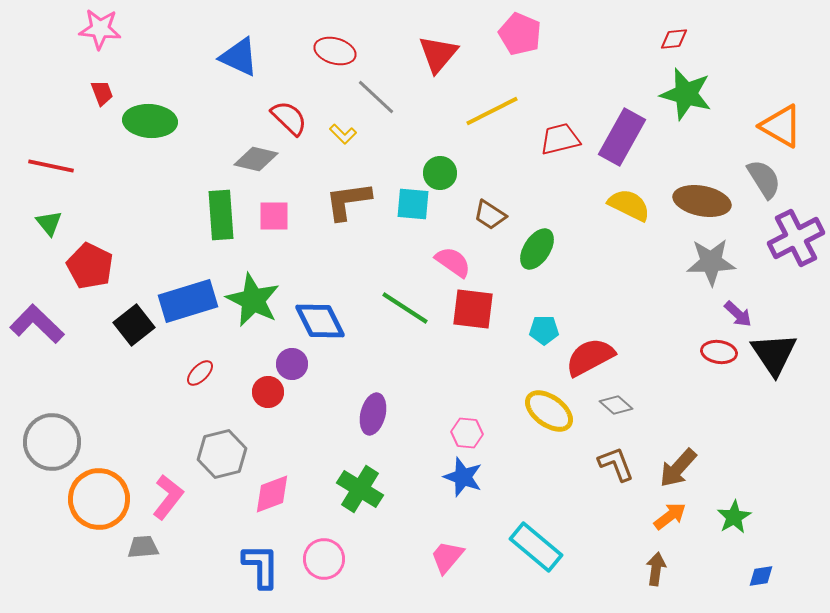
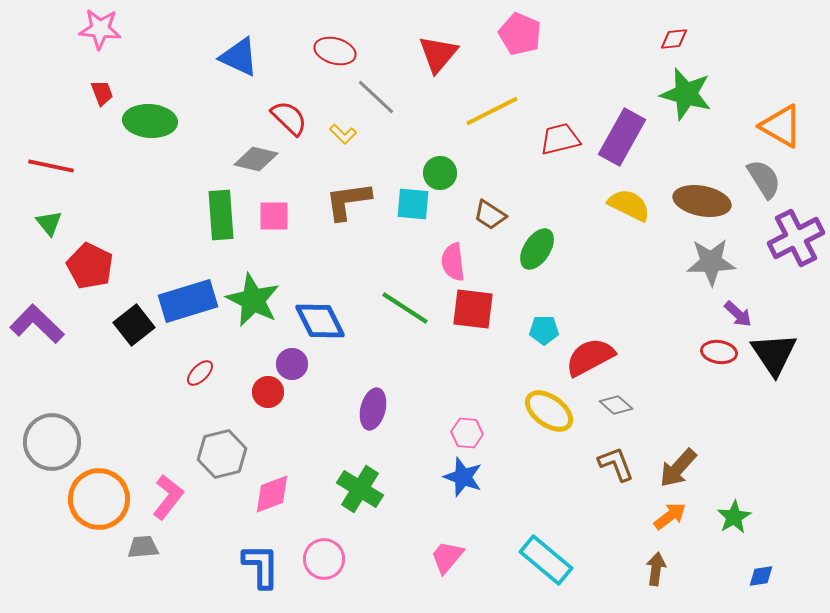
pink semicircle at (453, 262): rotated 132 degrees counterclockwise
purple ellipse at (373, 414): moved 5 px up
cyan rectangle at (536, 547): moved 10 px right, 13 px down
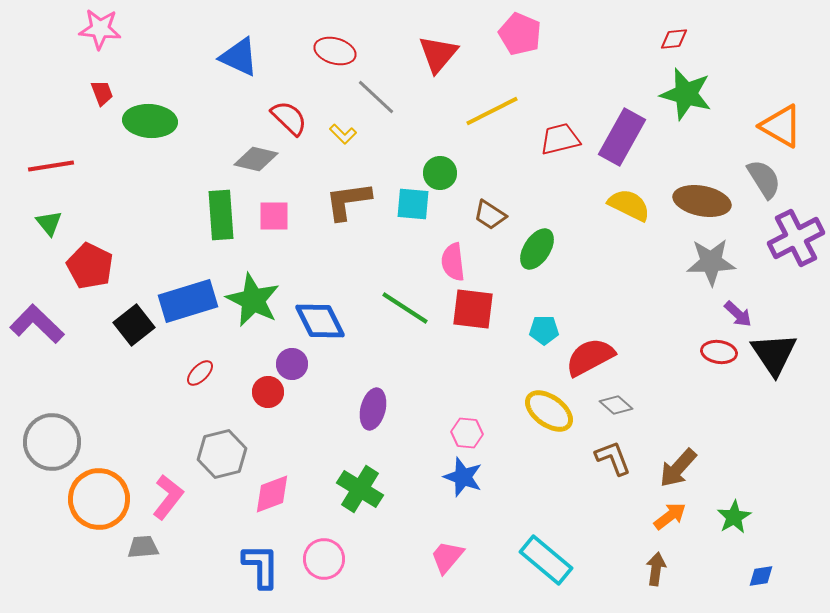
red line at (51, 166): rotated 21 degrees counterclockwise
brown L-shape at (616, 464): moved 3 px left, 6 px up
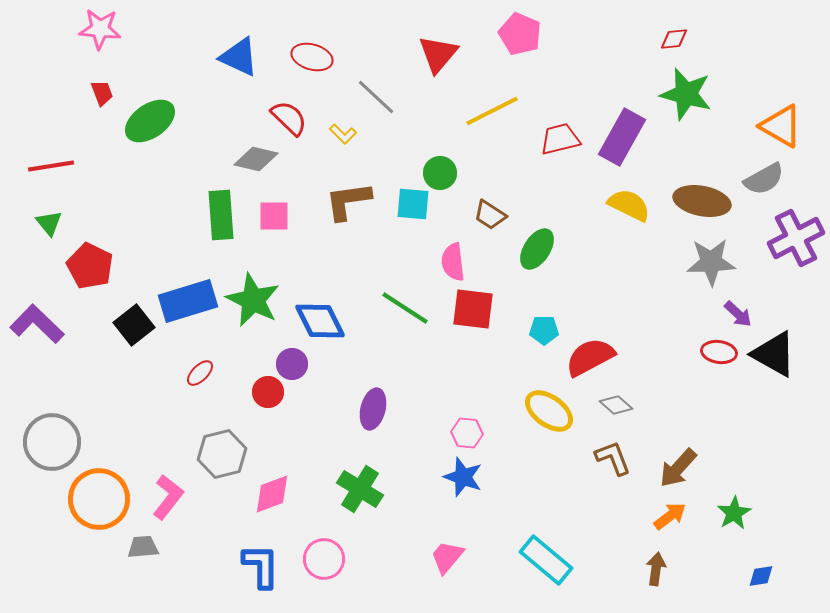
red ellipse at (335, 51): moved 23 px left, 6 px down
green ellipse at (150, 121): rotated 39 degrees counterclockwise
gray semicircle at (764, 179): rotated 93 degrees clockwise
black triangle at (774, 354): rotated 27 degrees counterclockwise
green star at (734, 517): moved 4 px up
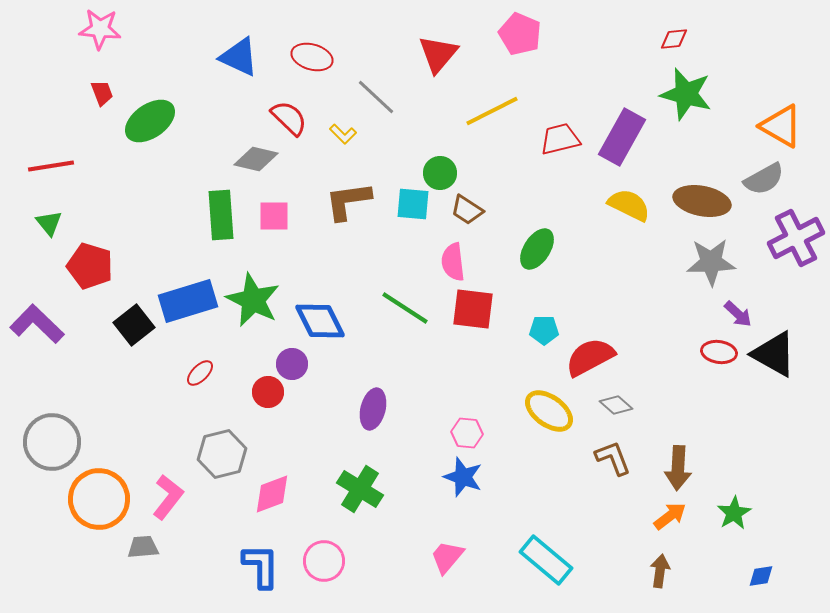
brown trapezoid at (490, 215): moved 23 px left, 5 px up
red pentagon at (90, 266): rotated 9 degrees counterclockwise
brown arrow at (678, 468): rotated 39 degrees counterclockwise
pink circle at (324, 559): moved 2 px down
brown arrow at (656, 569): moved 4 px right, 2 px down
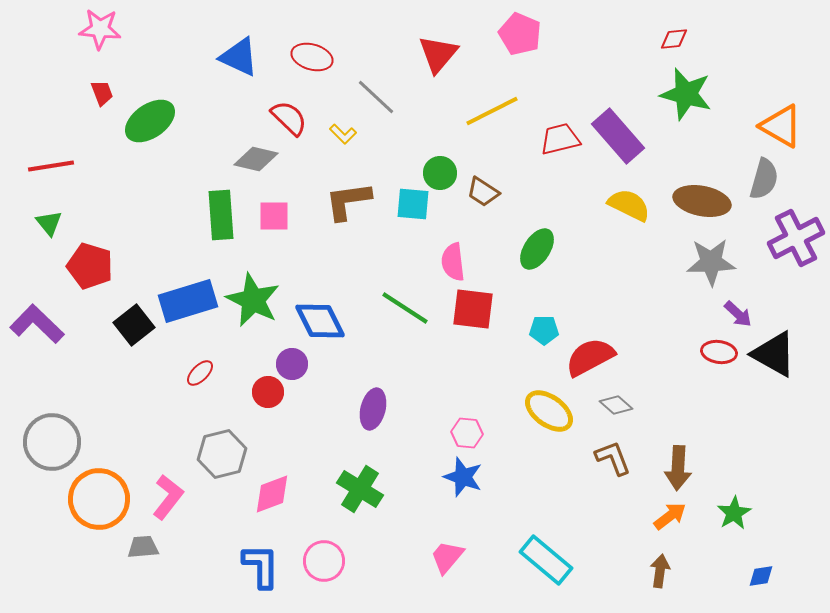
purple rectangle at (622, 137): moved 4 px left, 1 px up; rotated 70 degrees counterclockwise
gray semicircle at (764, 179): rotated 45 degrees counterclockwise
brown trapezoid at (467, 210): moved 16 px right, 18 px up
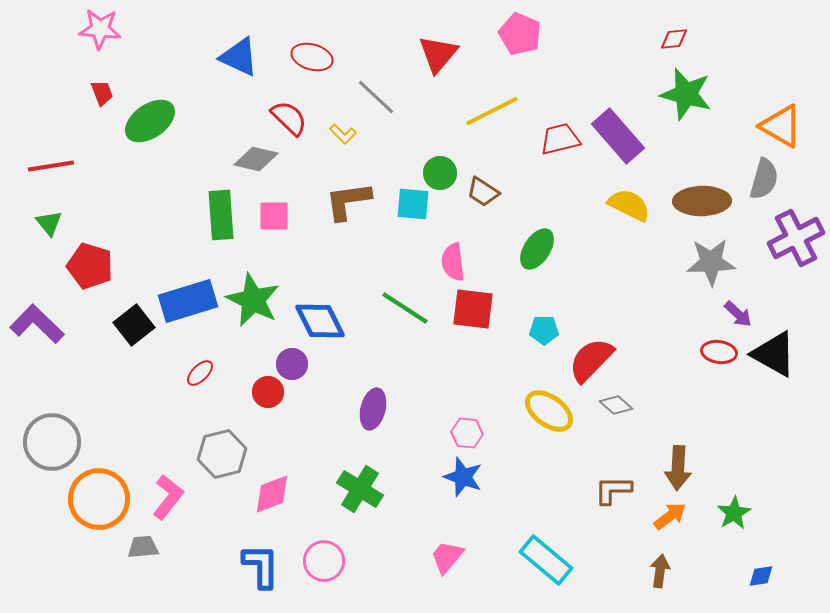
brown ellipse at (702, 201): rotated 12 degrees counterclockwise
red semicircle at (590, 357): moved 1 px right, 3 px down; rotated 18 degrees counterclockwise
brown L-shape at (613, 458): moved 32 px down; rotated 69 degrees counterclockwise
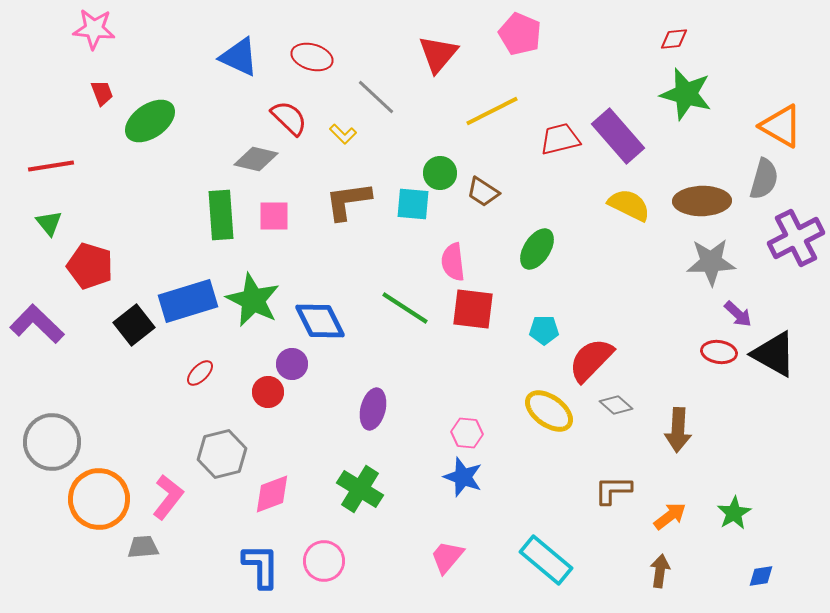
pink star at (100, 29): moved 6 px left
brown arrow at (678, 468): moved 38 px up
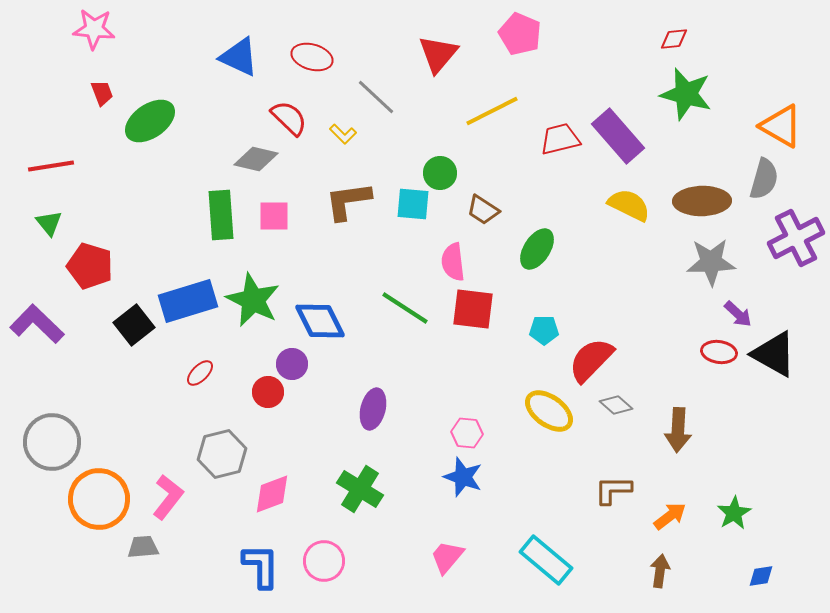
brown trapezoid at (483, 192): moved 18 px down
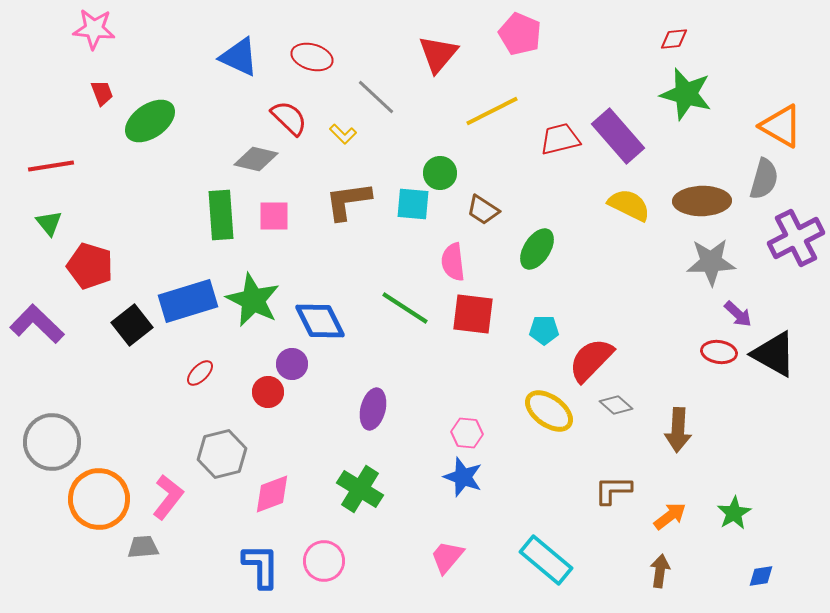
red square at (473, 309): moved 5 px down
black square at (134, 325): moved 2 px left
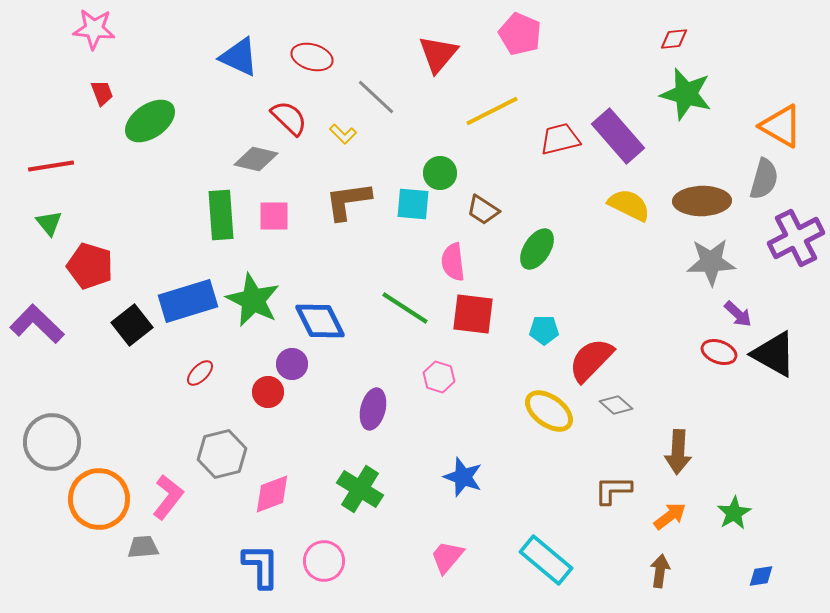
red ellipse at (719, 352): rotated 12 degrees clockwise
brown arrow at (678, 430): moved 22 px down
pink hexagon at (467, 433): moved 28 px left, 56 px up; rotated 12 degrees clockwise
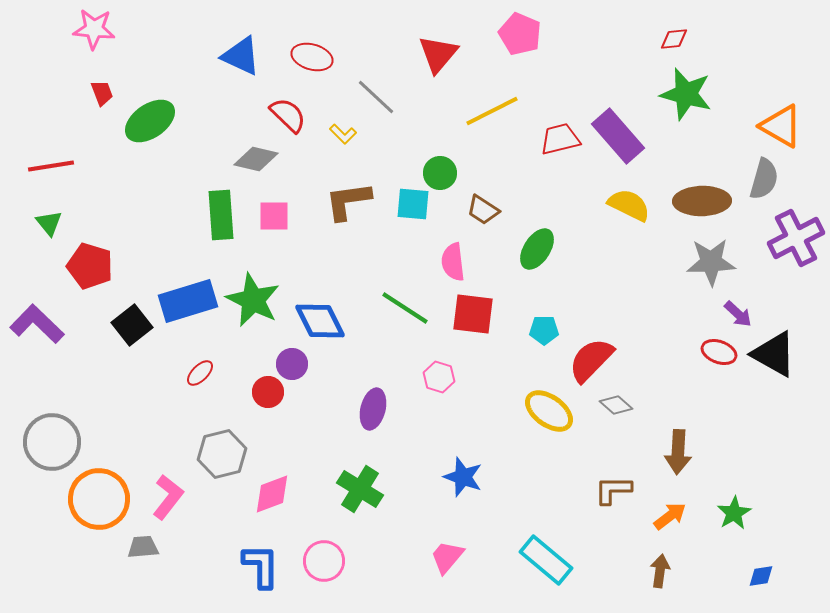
blue triangle at (239, 57): moved 2 px right, 1 px up
red semicircle at (289, 118): moved 1 px left, 3 px up
